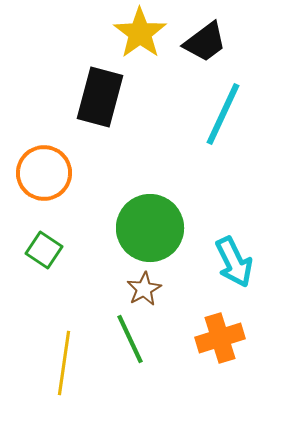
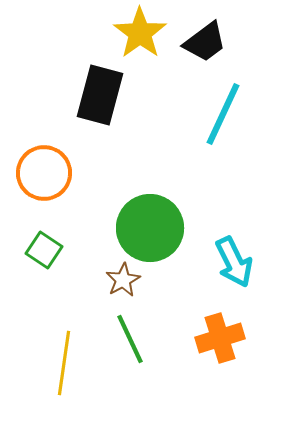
black rectangle: moved 2 px up
brown star: moved 21 px left, 9 px up
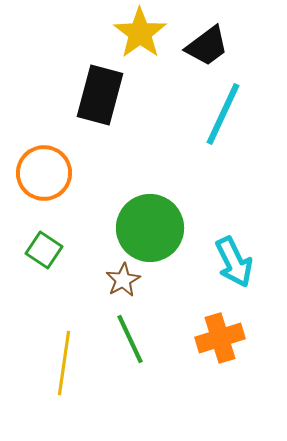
black trapezoid: moved 2 px right, 4 px down
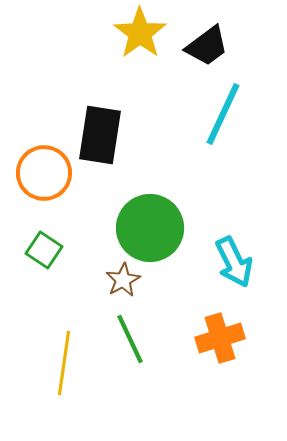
black rectangle: moved 40 px down; rotated 6 degrees counterclockwise
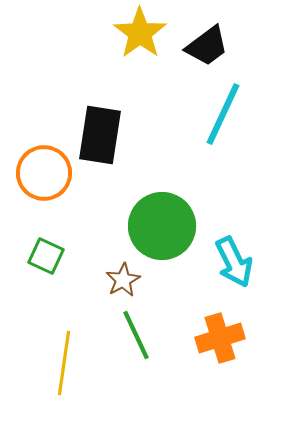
green circle: moved 12 px right, 2 px up
green square: moved 2 px right, 6 px down; rotated 9 degrees counterclockwise
green line: moved 6 px right, 4 px up
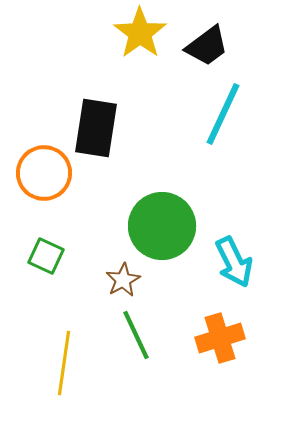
black rectangle: moved 4 px left, 7 px up
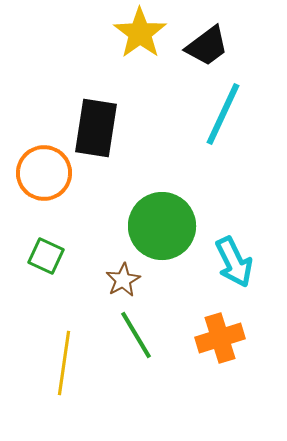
green line: rotated 6 degrees counterclockwise
